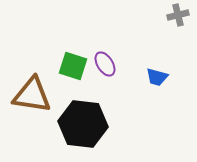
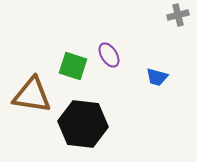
purple ellipse: moved 4 px right, 9 px up
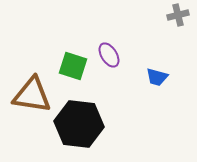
black hexagon: moved 4 px left
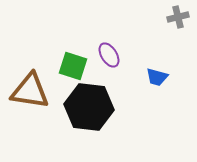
gray cross: moved 2 px down
brown triangle: moved 2 px left, 4 px up
black hexagon: moved 10 px right, 17 px up
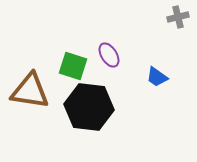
blue trapezoid: rotated 20 degrees clockwise
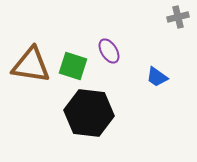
purple ellipse: moved 4 px up
brown triangle: moved 1 px right, 26 px up
black hexagon: moved 6 px down
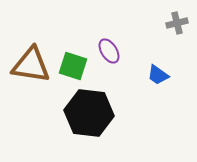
gray cross: moved 1 px left, 6 px down
blue trapezoid: moved 1 px right, 2 px up
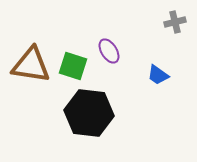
gray cross: moved 2 px left, 1 px up
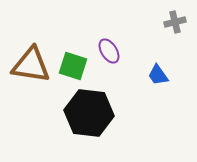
blue trapezoid: rotated 20 degrees clockwise
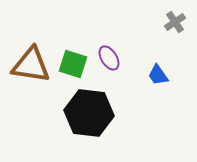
gray cross: rotated 20 degrees counterclockwise
purple ellipse: moved 7 px down
green square: moved 2 px up
